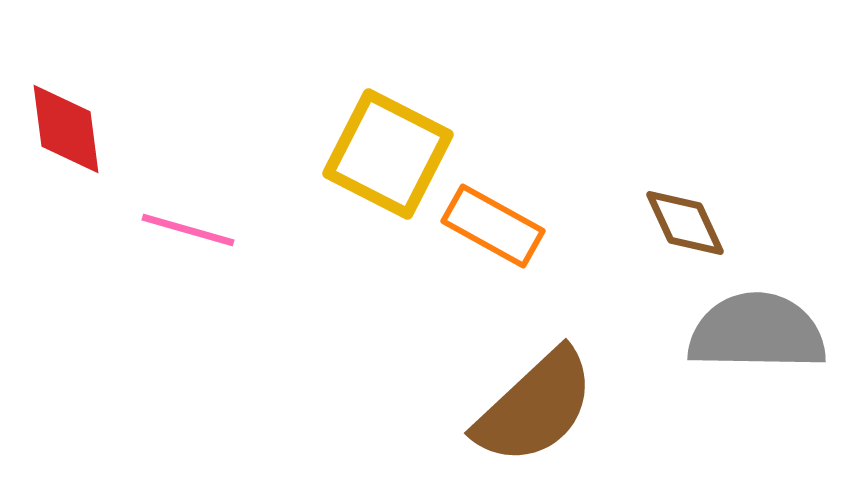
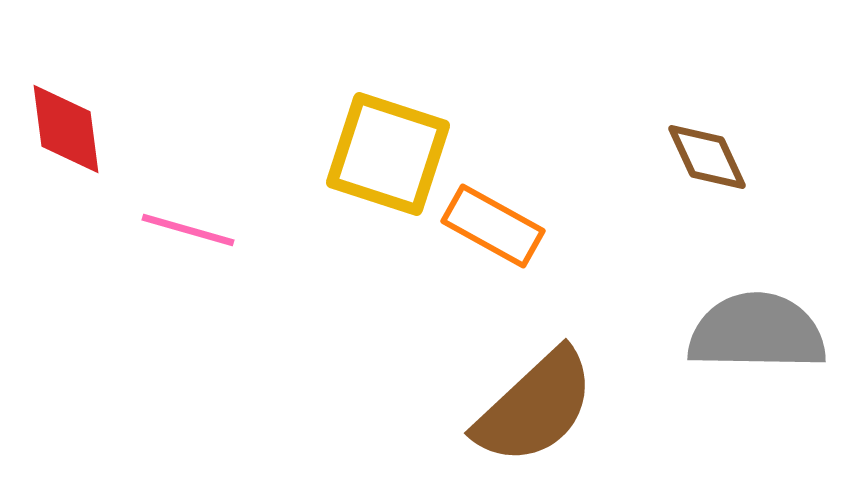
yellow square: rotated 9 degrees counterclockwise
brown diamond: moved 22 px right, 66 px up
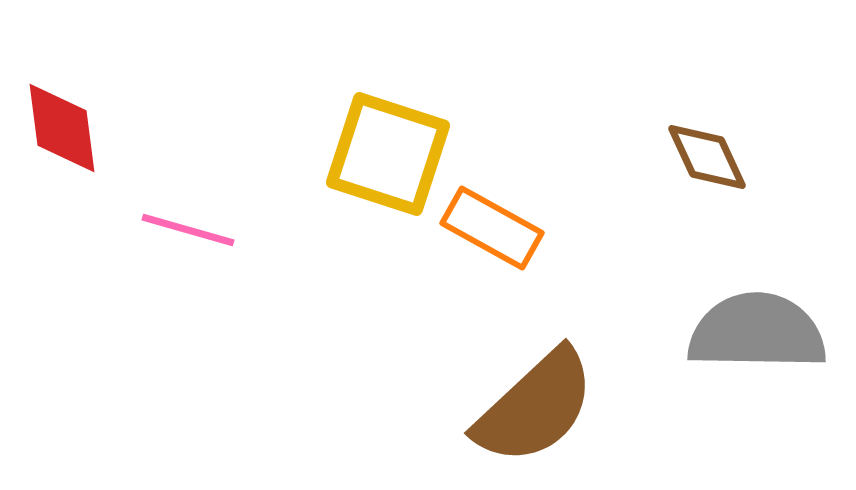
red diamond: moved 4 px left, 1 px up
orange rectangle: moved 1 px left, 2 px down
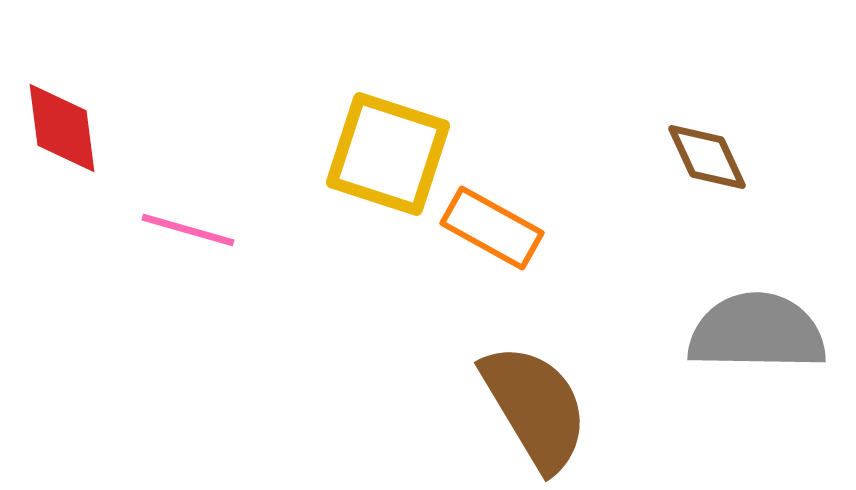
brown semicircle: rotated 78 degrees counterclockwise
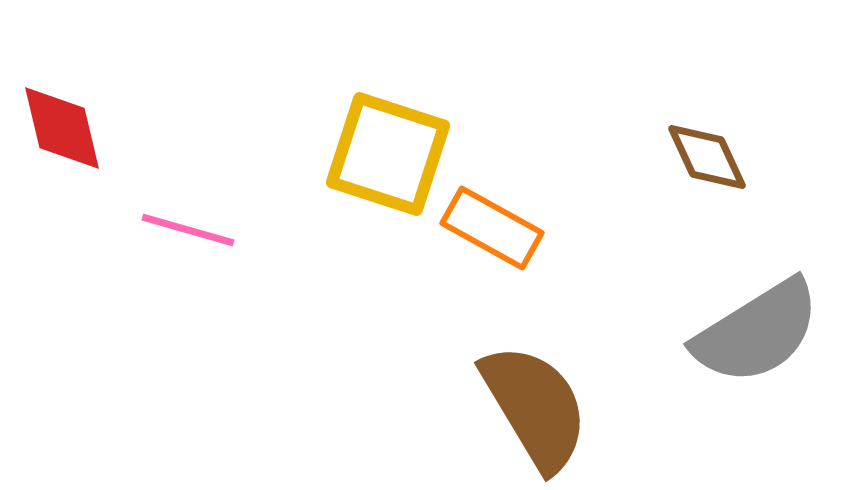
red diamond: rotated 6 degrees counterclockwise
gray semicircle: rotated 147 degrees clockwise
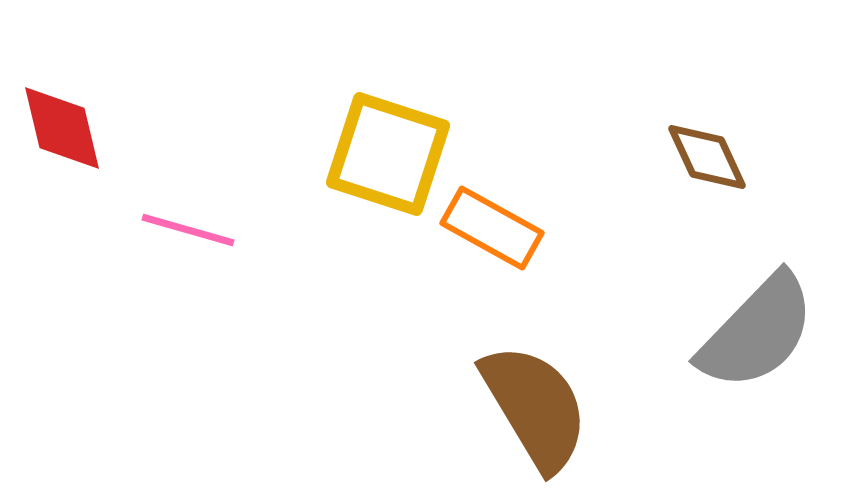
gray semicircle: rotated 14 degrees counterclockwise
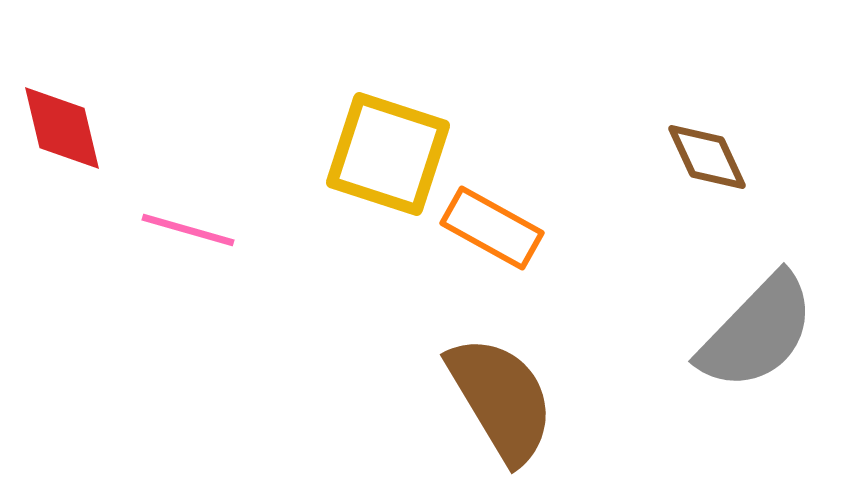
brown semicircle: moved 34 px left, 8 px up
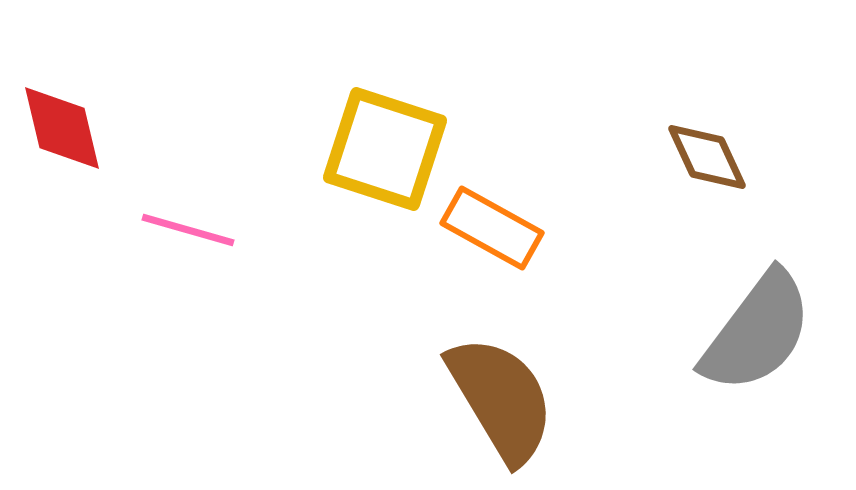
yellow square: moved 3 px left, 5 px up
gray semicircle: rotated 7 degrees counterclockwise
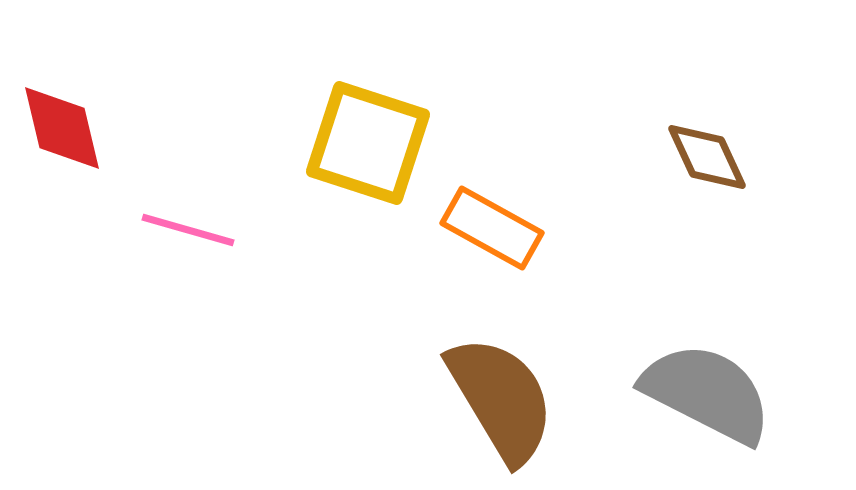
yellow square: moved 17 px left, 6 px up
gray semicircle: moved 50 px left, 61 px down; rotated 100 degrees counterclockwise
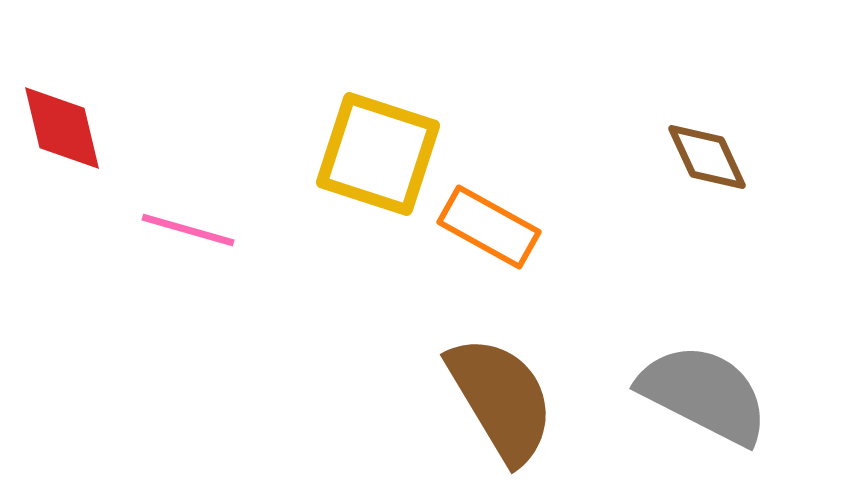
yellow square: moved 10 px right, 11 px down
orange rectangle: moved 3 px left, 1 px up
gray semicircle: moved 3 px left, 1 px down
